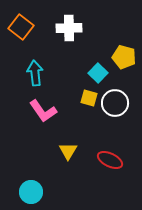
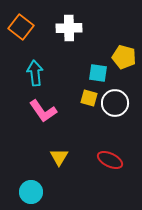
cyan square: rotated 36 degrees counterclockwise
yellow triangle: moved 9 px left, 6 px down
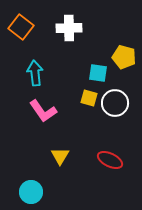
yellow triangle: moved 1 px right, 1 px up
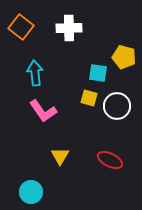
white circle: moved 2 px right, 3 px down
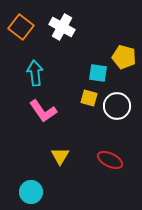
white cross: moved 7 px left, 1 px up; rotated 30 degrees clockwise
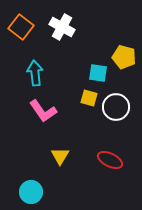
white circle: moved 1 px left, 1 px down
